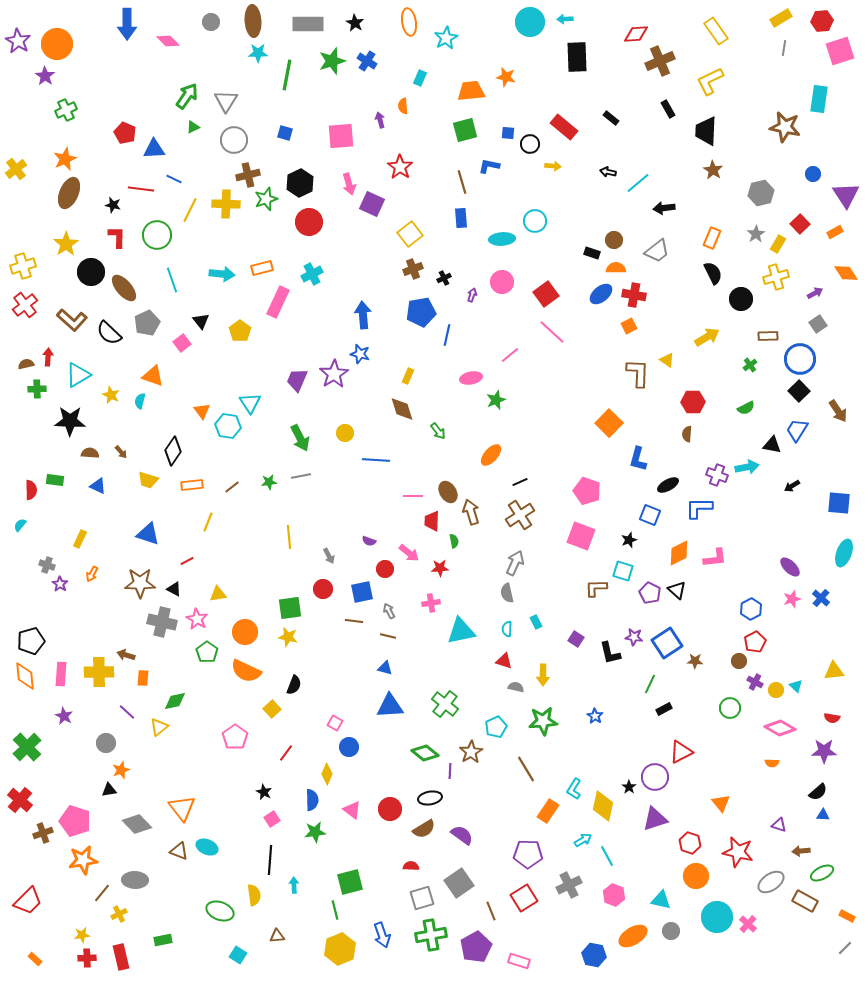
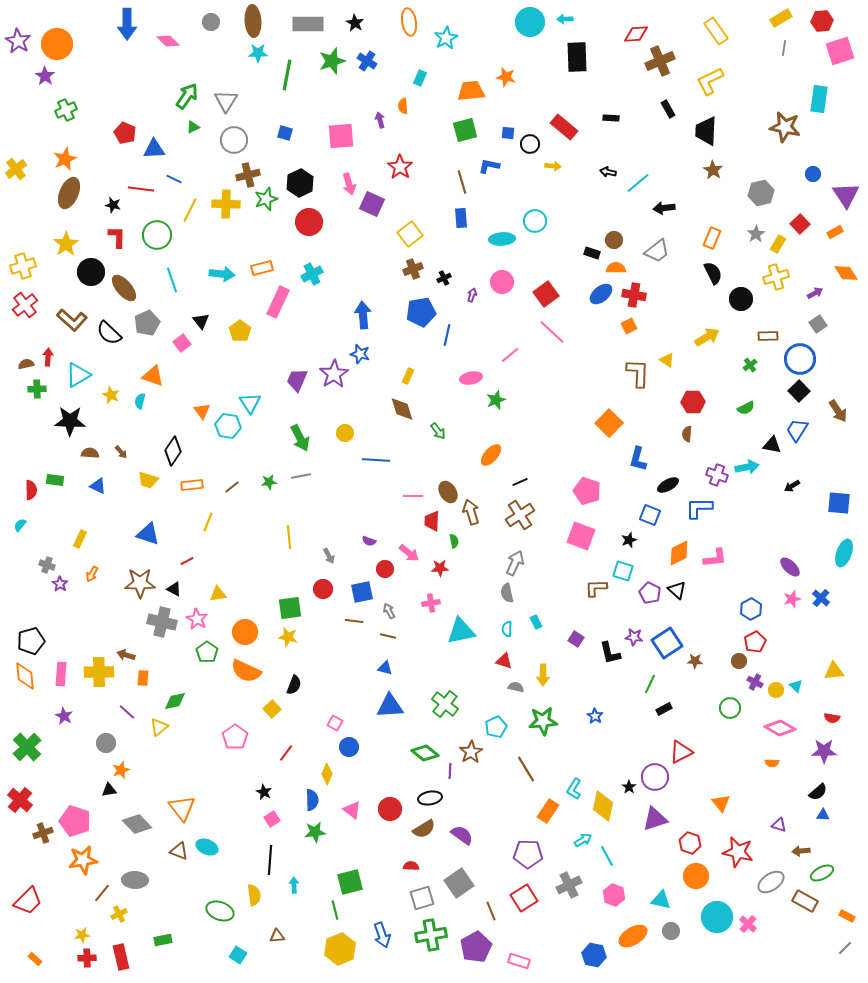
black rectangle at (611, 118): rotated 35 degrees counterclockwise
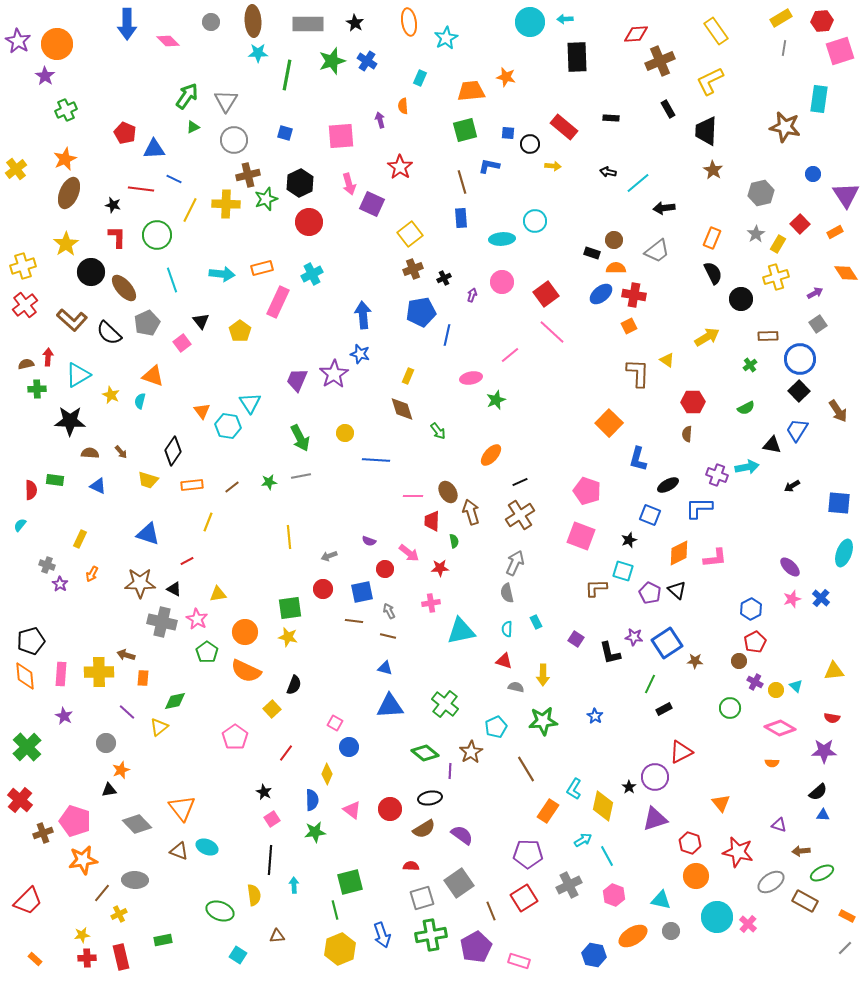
gray arrow at (329, 556): rotated 98 degrees clockwise
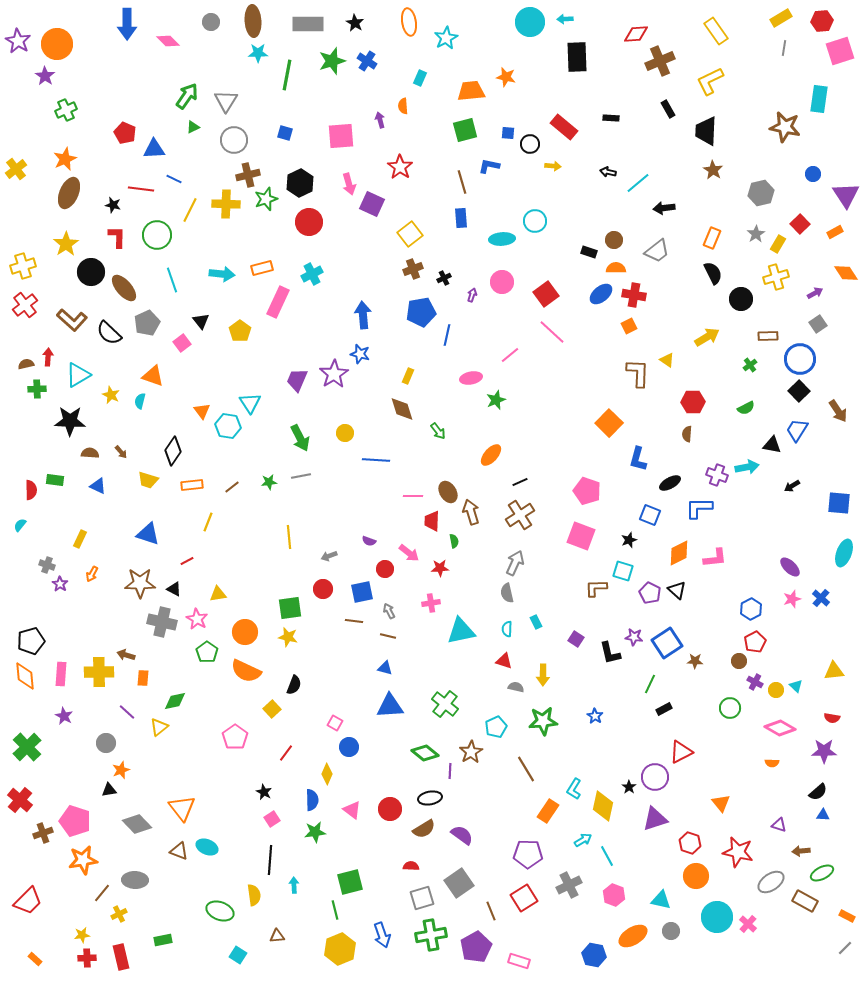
black rectangle at (592, 253): moved 3 px left, 1 px up
black ellipse at (668, 485): moved 2 px right, 2 px up
